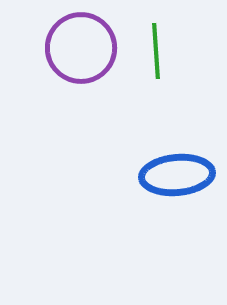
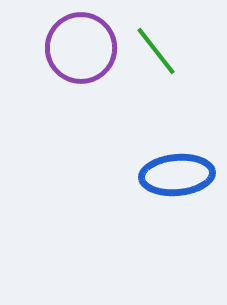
green line: rotated 34 degrees counterclockwise
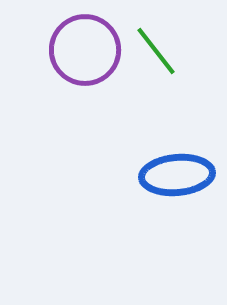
purple circle: moved 4 px right, 2 px down
